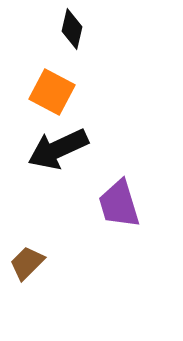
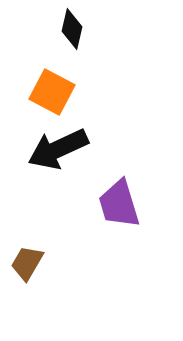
brown trapezoid: rotated 15 degrees counterclockwise
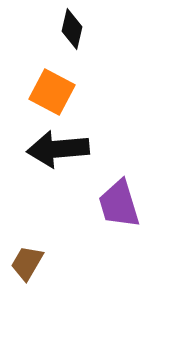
black arrow: rotated 20 degrees clockwise
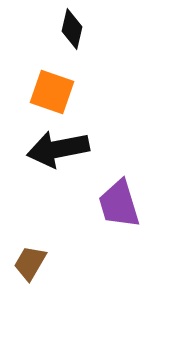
orange square: rotated 9 degrees counterclockwise
black arrow: rotated 6 degrees counterclockwise
brown trapezoid: moved 3 px right
